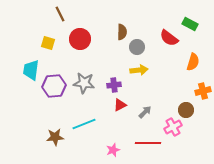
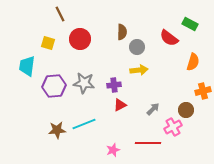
cyan trapezoid: moved 4 px left, 4 px up
gray arrow: moved 8 px right, 3 px up
brown star: moved 2 px right, 7 px up
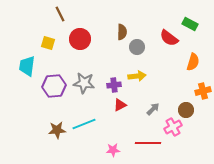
yellow arrow: moved 2 px left, 6 px down
pink star: rotated 16 degrees clockwise
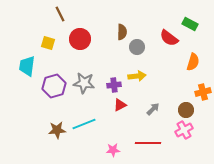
purple hexagon: rotated 10 degrees counterclockwise
orange cross: moved 1 px down
pink cross: moved 11 px right, 3 px down
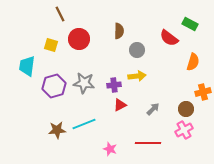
brown semicircle: moved 3 px left, 1 px up
red circle: moved 1 px left
yellow square: moved 3 px right, 2 px down
gray circle: moved 3 px down
brown circle: moved 1 px up
pink star: moved 3 px left, 1 px up; rotated 24 degrees clockwise
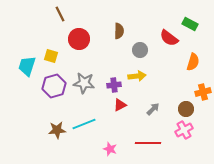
yellow square: moved 11 px down
gray circle: moved 3 px right
cyan trapezoid: rotated 10 degrees clockwise
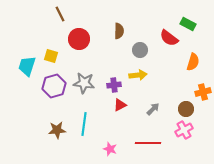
green rectangle: moved 2 px left
yellow arrow: moved 1 px right, 1 px up
cyan line: rotated 60 degrees counterclockwise
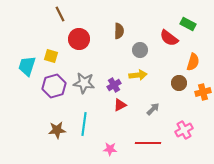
purple cross: rotated 24 degrees counterclockwise
brown circle: moved 7 px left, 26 px up
pink star: rotated 16 degrees counterclockwise
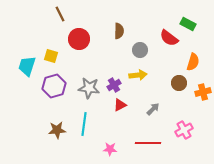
gray star: moved 5 px right, 5 px down
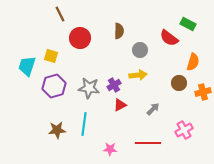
red circle: moved 1 px right, 1 px up
